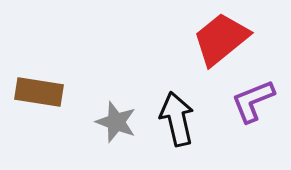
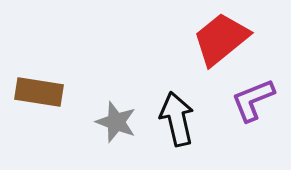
purple L-shape: moved 1 px up
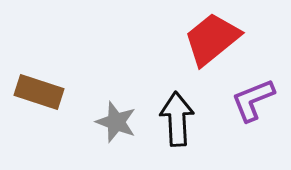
red trapezoid: moved 9 px left
brown rectangle: rotated 9 degrees clockwise
black arrow: rotated 10 degrees clockwise
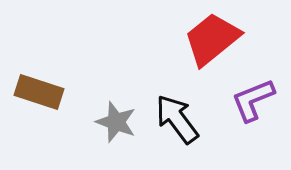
black arrow: rotated 34 degrees counterclockwise
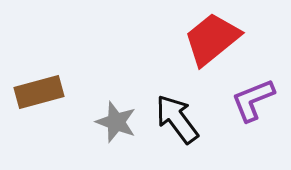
brown rectangle: rotated 33 degrees counterclockwise
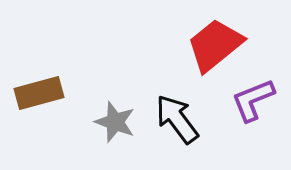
red trapezoid: moved 3 px right, 6 px down
brown rectangle: moved 1 px down
gray star: moved 1 px left
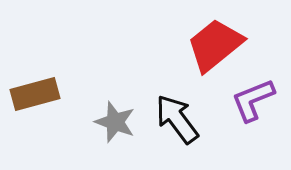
brown rectangle: moved 4 px left, 1 px down
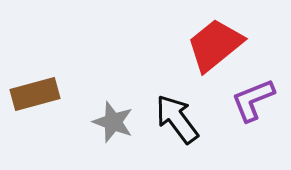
gray star: moved 2 px left
